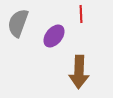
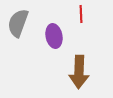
purple ellipse: rotated 50 degrees counterclockwise
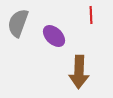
red line: moved 10 px right, 1 px down
purple ellipse: rotated 35 degrees counterclockwise
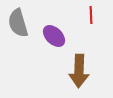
gray semicircle: rotated 36 degrees counterclockwise
brown arrow: moved 1 px up
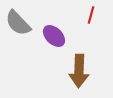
red line: rotated 18 degrees clockwise
gray semicircle: rotated 28 degrees counterclockwise
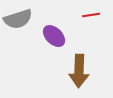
red line: rotated 66 degrees clockwise
gray semicircle: moved 4 px up; rotated 64 degrees counterclockwise
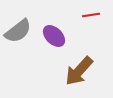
gray semicircle: moved 12 px down; rotated 20 degrees counterclockwise
brown arrow: rotated 40 degrees clockwise
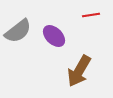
brown arrow: rotated 12 degrees counterclockwise
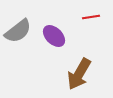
red line: moved 2 px down
brown arrow: moved 3 px down
